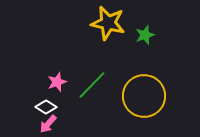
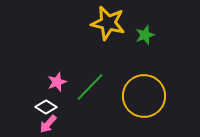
green line: moved 2 px left, 2 px down
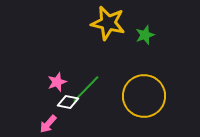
green line: moved 4 px left, 2 px down
white diamond: moved 22 px right, 5 px up; rotated 20 degrees counterclockwise
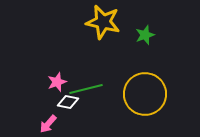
yellow star: moved 5 px left, 1 px up
green line: rotated 32 degrees clockwise
yellow circle: moved 1 px right, 2 px up
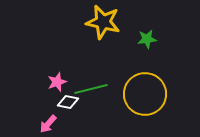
green star: moved 2 px right, 4 px down; rotated 12 degrees clockwise
green line: moved 5 px right
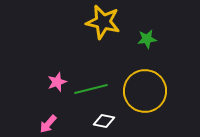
yellow circle: moved 3 px up
white diamond: moved 36 px right, 19 px down
